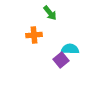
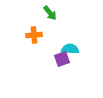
purple square: moved 1 px right, 1 px up; rotated 21 degrees clockwise
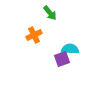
orange cross: rotated 21 degrees counterclockwise
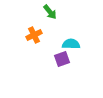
green arrow: moved 1 px up
cyan semicircle: moved 1 px right, 5 px up
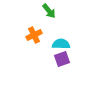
green arrow: moved 1 px left, 1 px up
cyan semicircle: moved 10 px left
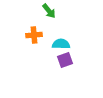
orange cross: rotated 21 degrees clockwise
purple square: moved 3 px right, 1 px down
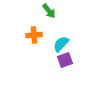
cyan semicircle: rotated 48 degrees counterclockwise
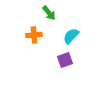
green arrow: moved 2 px down
cyan semicircle: moved 10 px right, 8 px up
